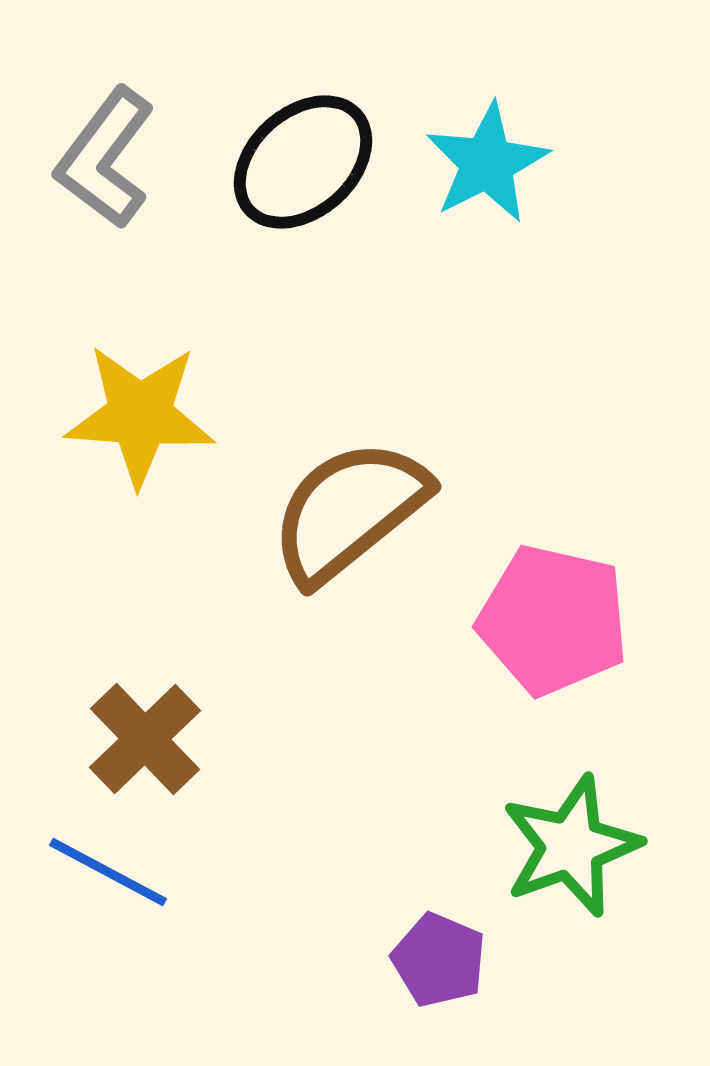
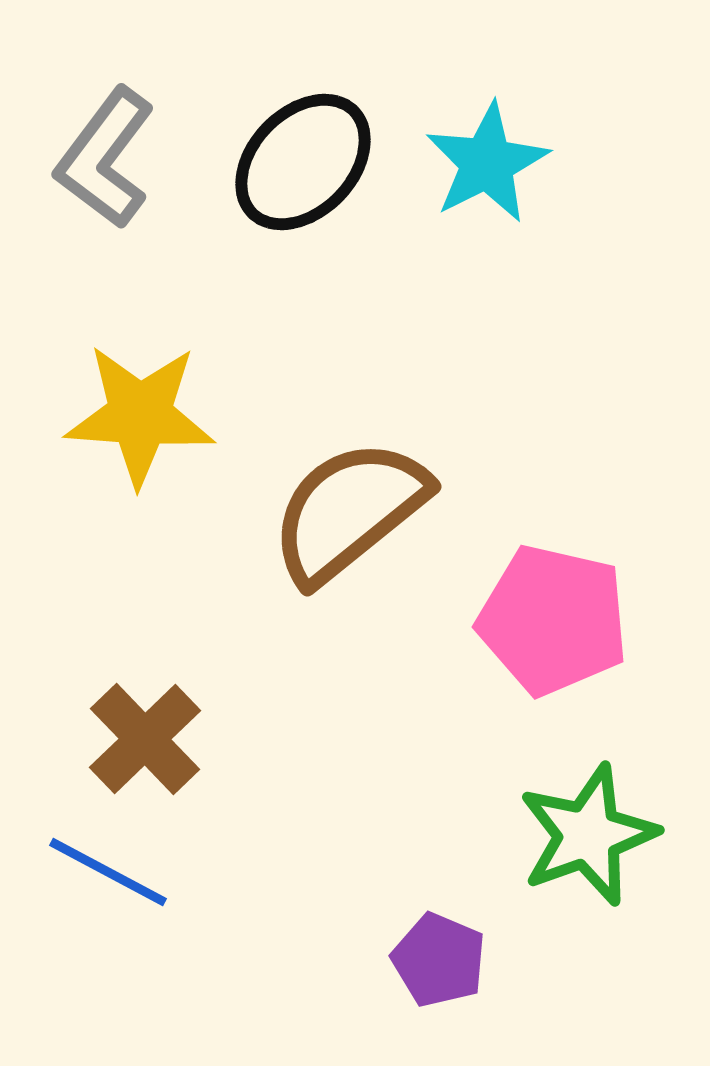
black ellipse: rotated 4 degrees counterclockwise
green star: moved 17 px right, 11 px up
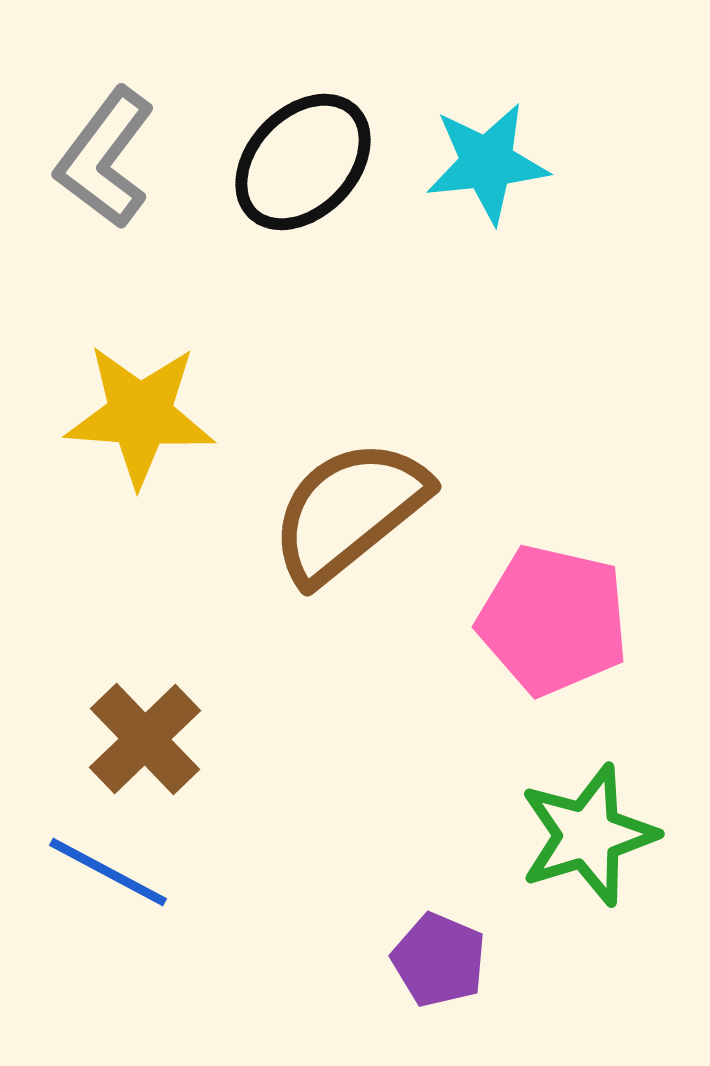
cyan star: rotated 21 degrees clockwise
green star: rotated 3 degrees clockwise
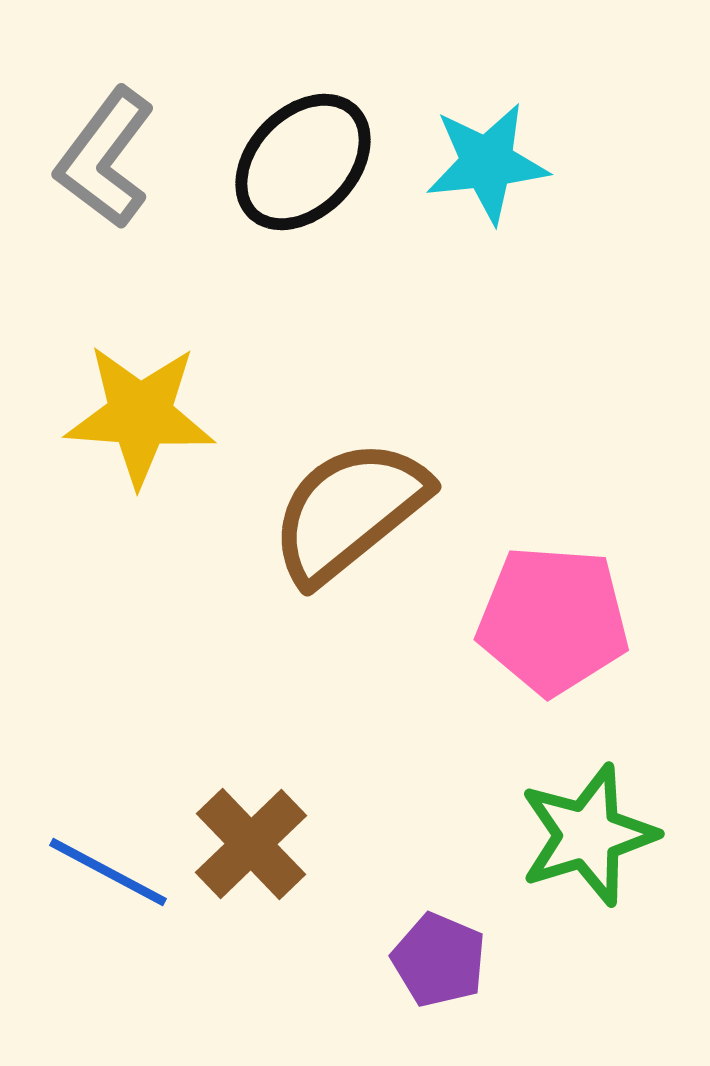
pink pentagon: rotated 9 degrees counterclockwise
brown cross: moved 106 px right, 105 px down
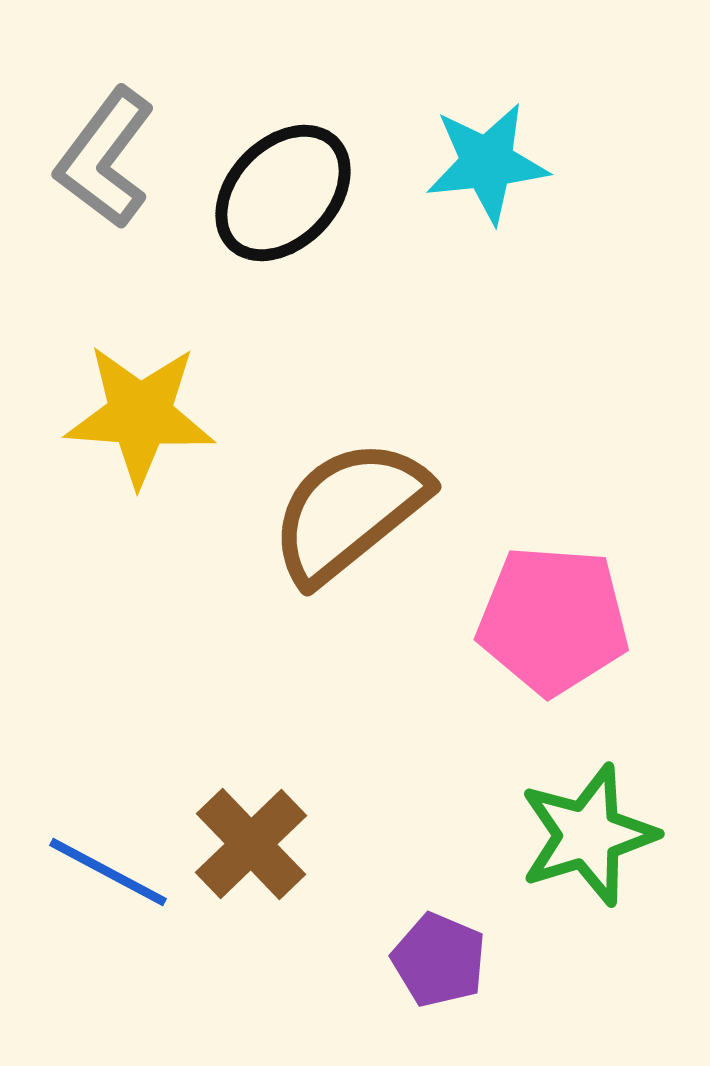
black ellipse: moved 20 px left, 31 px down
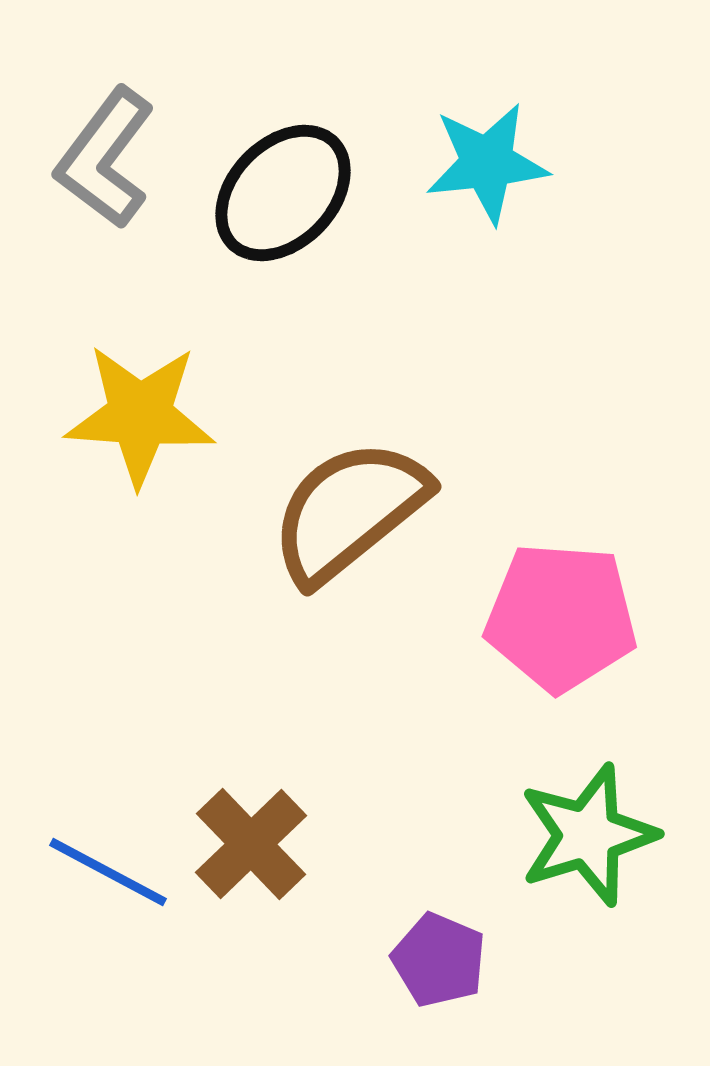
pink pentagon: moved 8 px right, 3 px up
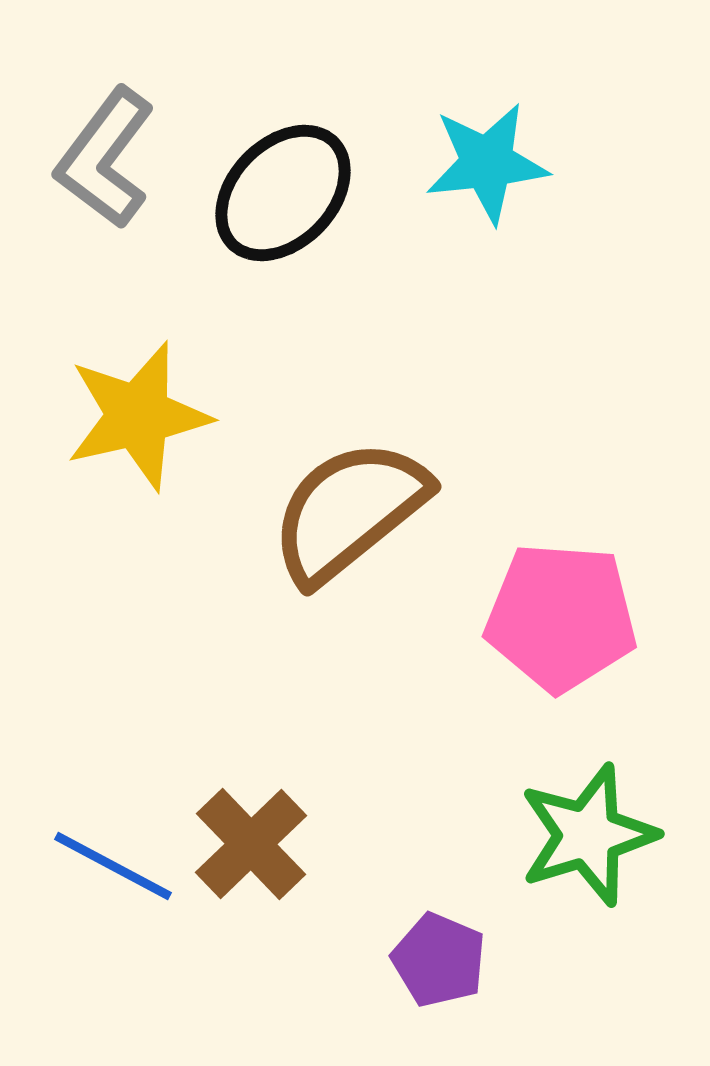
yellow star: moved 2 px left, 1 px down; rotated 17 degrees counterclockwise
blue line: moved 5 px right, 6 px up
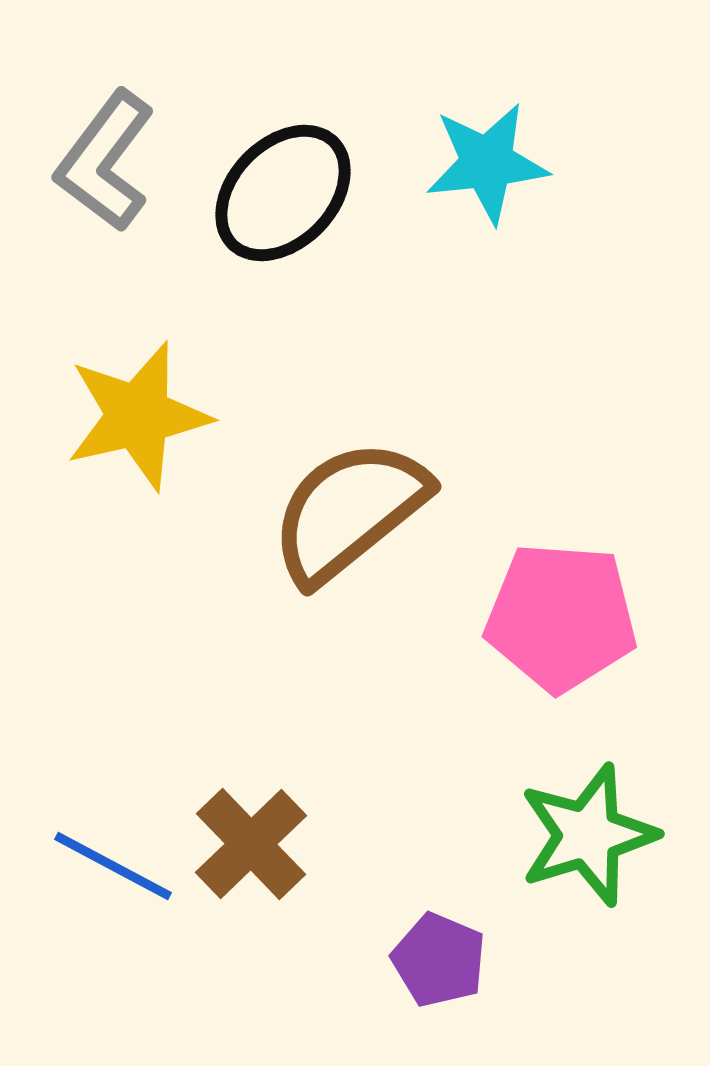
gray L-shape: moved 3 px down
